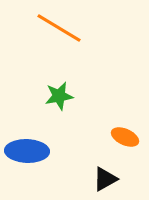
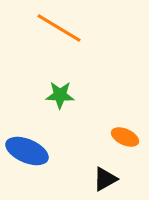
green star: moved 1 px right, 1 px up; rotated 12 degrees clockwise
blue ellipse: rotated 21 degrees clockwise
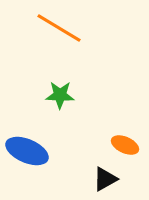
orange ellipse: moved 8 px down
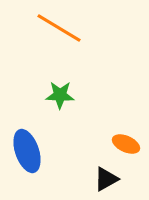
orange ellipse: moved 1 px right, 1 px up
blue ellipse: rotated 48 degrees clockwise
black triangle: moved 1 px right
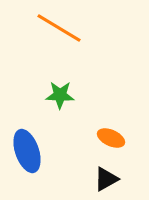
orange ellipse: moved 15 px left, 6 px up
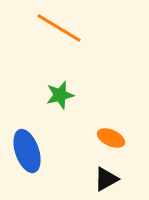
green star: rotated 16 degrees counterclockwise
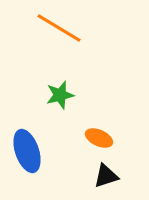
orange ellipse: moved 12 px left
black triangle: moved 3 px up; rotated 12 degrees clockwise
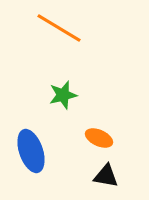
green star: moved 3 px right
blue ellipse: moved 4 px right
black triangle: rotated 28 degrees clockwise
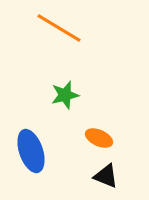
green star: moved 2 px right
black triangle: rotated 12 degrees clockwise
